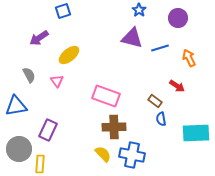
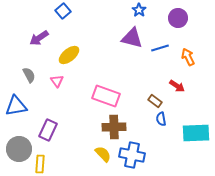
blue square: rotated 21 degrees counterclockwise
orange arrow: moved 1 px left, 1 px up
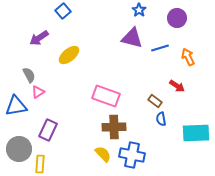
purple circle: moved 1 px left
pink triangle: moved 19 px left, 11 px down; rotated 32 degrees clockwise
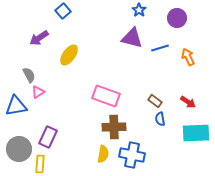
yellow ellipse: rotated 15 degrees counterclockwise
red arrow: moved 11 px right, 16 px down
blue semicircle: moved 1 px left
purple rectangle: moved 7 px down
yellow semicircle: rotated 54 degrees clockwise
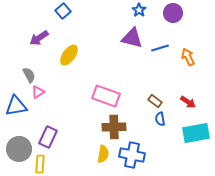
purple circle: moved 4 px left, 5 px up
cyan rectangle: rotated 8 degrees counterclockwise
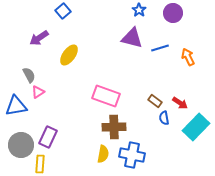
red arrow: moved 8 px left, 1 px down
blue semicircle: moved 4 px right, 1 px up
cyan rectangle: moved 6 px up; rotated 36 degrees counterclockwise
gray circle: moved 2 px right, 4 px up
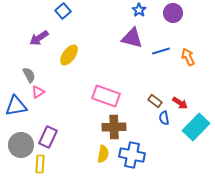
blue line: moved 1 px right, 3 px down
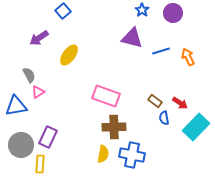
blue star: moved 3 px right
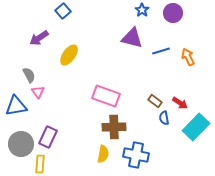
pink triangle: rotated 32 degrees counterclockwise
gray circle: moved 1 px up
blue cross: moved 4 px right
